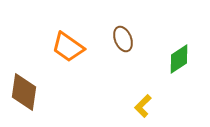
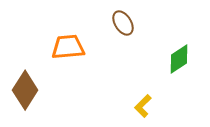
brown ellipse: moved 16 px up; rotated 10 degrees counterclockwise
orange trapezoid: rotated 140 degrees clockwise
brown diamond: moved 1 px right, 2 px up; rotated 24 degrees clockwise
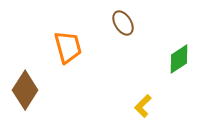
orange trapezoid: rotated 80 degrees clockwise
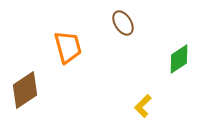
brown diamond: rotated 24 degrees clockwise
